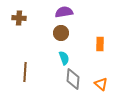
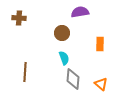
purple semicircle: moved 16 px right
brown circle: moved 1 px right
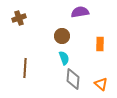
brown cross: rotated 24 degrees counterclockwise
brown circle: moved 3 px down
brown line: moved 4 px up
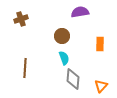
brown cross: moved 2 px right, 1 px down
orange triangle: moved 2 px down; rotated 32 degrees clockwise
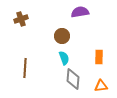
orange rectangle: moved 1 px left, 13 px down
orange triangle: rotated 40 degrees clockwise
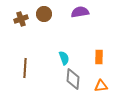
brown circle: moved 18 px left, 22 px up
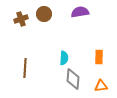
cyan semicircle: rotated 24 degrees clockwise
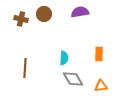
brown cross: rotated 32 degrees clockwise
orange rectangle: moved 3 px up
gray diamond: rotated 35 degrees counterclockwise
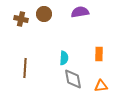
gray diamond: rotated 20 degrees clockwise
